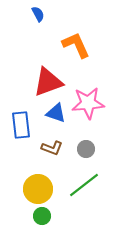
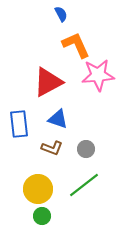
blue semicircle: moved 23 px right
red triangle: rotated 8 degrees counterclockwise
pink star: moved 10 px right, 28 px up
blue triangle: moved 2 px right, 6 px down
blue rectangle: moved 2 px left, 1 px up
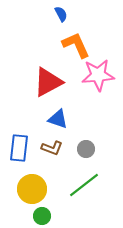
blue rectangle: moved 24 px down; rotated 12 degrees clockwise
yellow circle: moved 6 px left
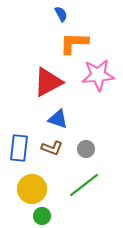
orange L-shape: moved 2 px left, 2 px up; rotated 64 degrees counterclockwise
